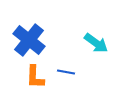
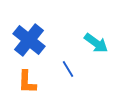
blue line: moved 2 px right, 3 px up; rotated 48 degrees clockwise
orange L-shape: moved 8 px left, 5 px down
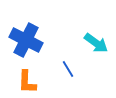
blue cross: moved 3 px left; rotated 12 degrees counterclockwise
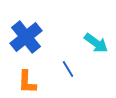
blue cross: moved 3 px up; rotated 24 degrees clockwise
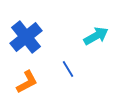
cyan arrow: moved 7 px up; rotated 65 degrees counterclockwise
orange L-shape: rotated 120 degrees counterclockwise
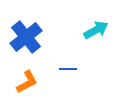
cyan arrow: moved 6 px up
blue line: rotated 60 degrees counterclockwise
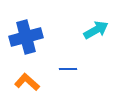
blue cross: rotated 24 degrees clockwise
orange L-shape: rotated 110 degrees counterclockwise
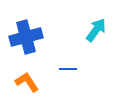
cyan arrow: rotated 25 degrees counterclockwise
orange L-shape: rotated 15 degrees clockwise
